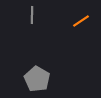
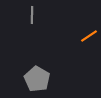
orange line: moved 8 px right, 15 px down
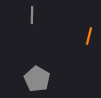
orange line: rotated 42 degrees counterclockwise
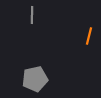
gray pentagon: moved 2 px left; rotated 30 degrees clockwise
